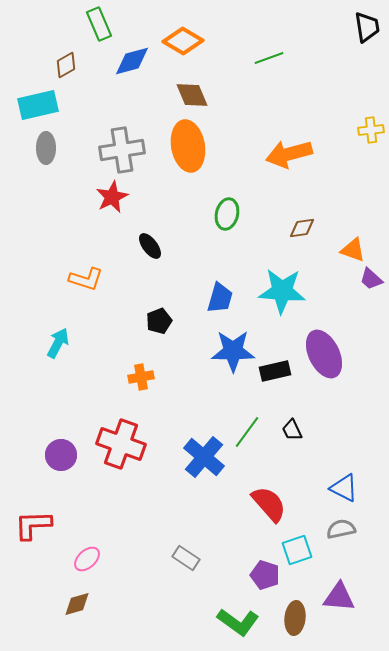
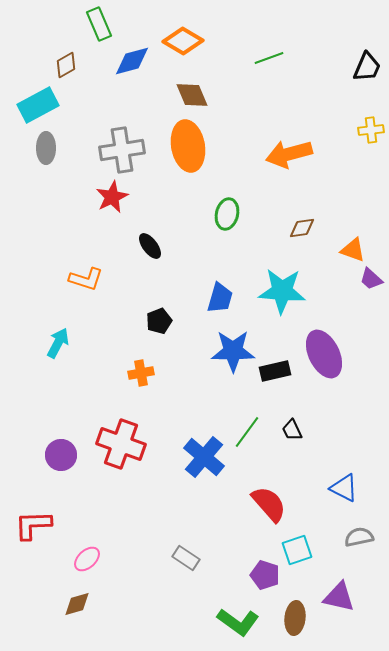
black trapezoid at (367, 27): moved 40 px down; rotated 32 degrees clockwise
cyan rectangle at (38, 105): rotated 15 degrees counterclockwise
orange cross at (141, 377): moved 4 px up
gray semicircle at (341, 529): moved 18 px right, 8 px down
purple triangle at (339, 597): rotated 8 degrees clockwise
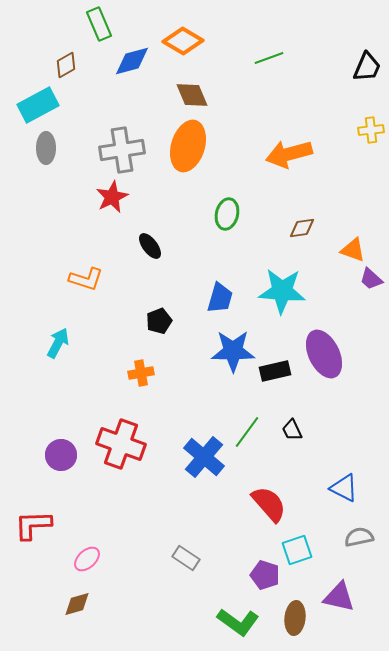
orange ellipse at (188, 146): rotated 27 degrees clockwise
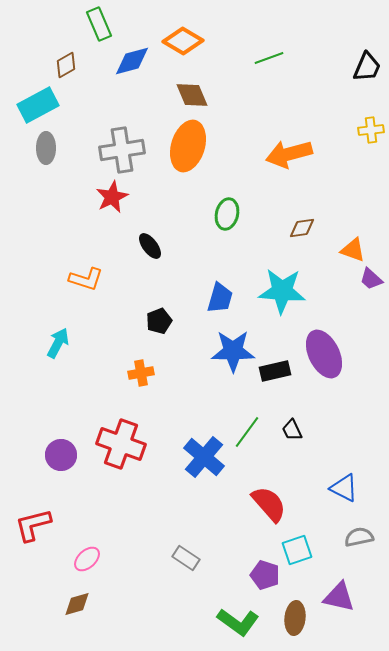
red L-shape at (33, 525): rotated 12 degrees counterclockwise
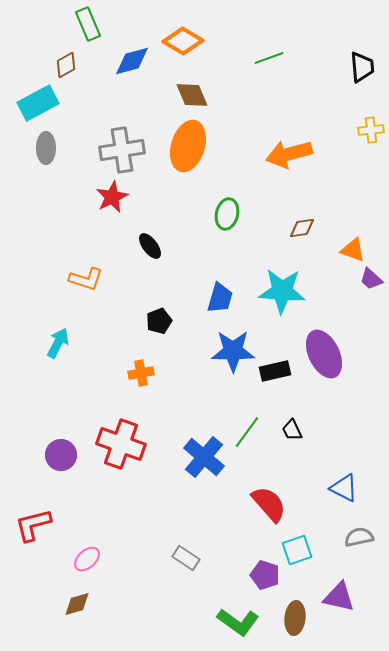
green rectangle at (99, 24): moved 11 px left
black trapezoid at (367, 67): moved 5 px left; rotated 28 degrees counterclockwise
cyan rectangle at (38, 105): moved 2 px up
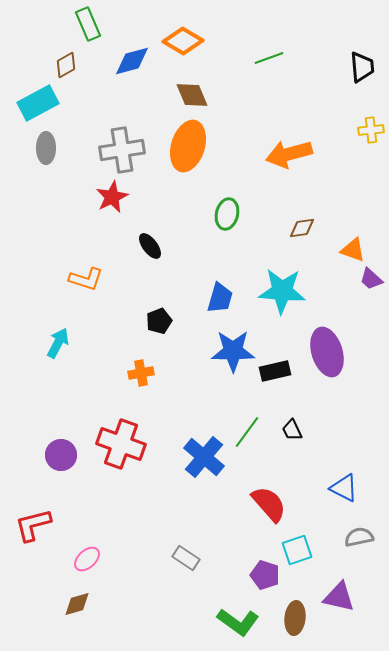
purple ellipse at (324, 354): moved 3 px right, 2 px up; rotated 9 degrees clockwise
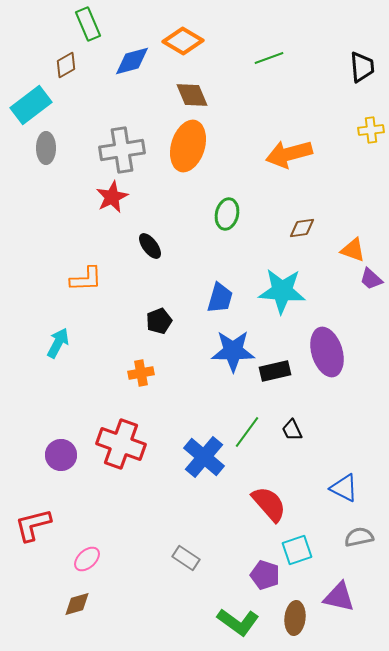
cyan rectangle at (38, 103): moved 7 px left, 2 px down; rotated 9 degrees counterclockwise
orange L-shape at (86, 279): rotated 20 degrees counterclockwise
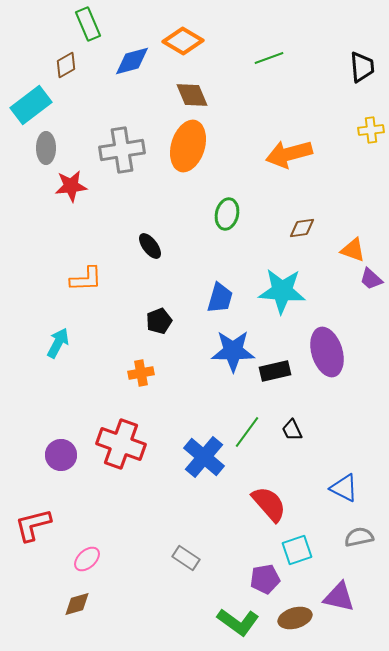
red star at (112, 197): moved 41 px left, 11 px up; rotated 20 degrees clockwise
purple pentagon at (265, 575): moved 4 px down; rotated 28 degrees counterclockwise
brown ellipse at (295, 618): rotated 68 degrees clockwise
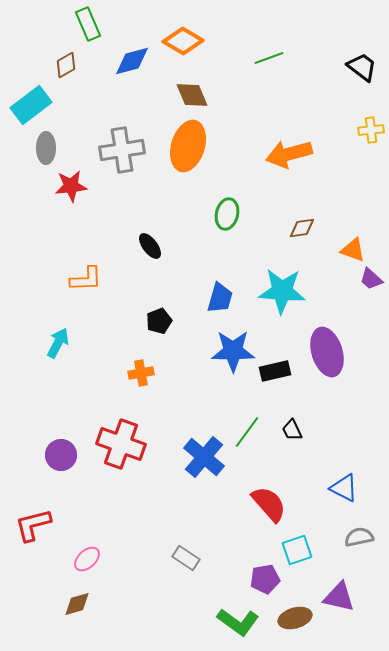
black trapezoid at (362, 67): rotated 48 degrees counterclockwise
